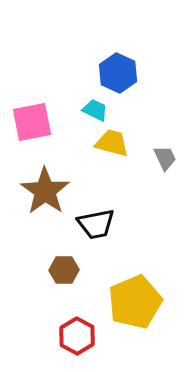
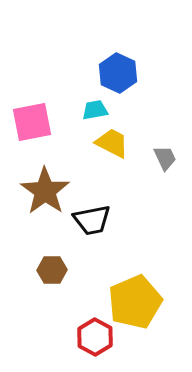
cyan trapezoid: rotated 36 degrees counterclockwise
yellow trapezoid: rotated 12 degrees clockwise
black trapezoid: moved 4 px left, 4 px up
brown hexagon: moved 12 px left
red hexagon: moved 18 px right, 1 px down
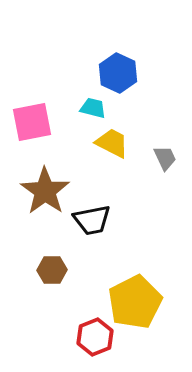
cyan trapezoid: moved 2 px left, 2 px up; rotated 24 degrees clockwise
yellow pentagon: rotated 4 degrees counterclockwise
red hexagon: rotated 9 degrees clockwise
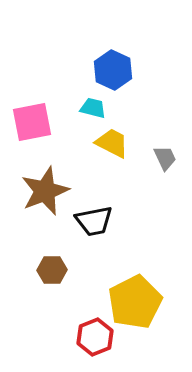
blue hexagon: moved 5 px left, 3 px up
brown star: rotated 15 degrees clockwise
black trapezoid: moved 2 px right, 1 px down
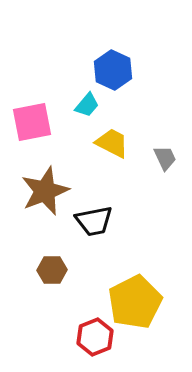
cyan trapezoid: moved 6 px left, 3 px up; rotated 116 degrees clockwise
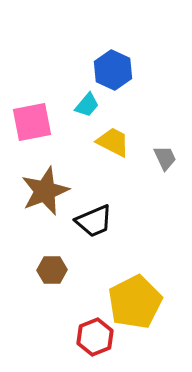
yellow trapezoid: moved 1 px right, 1 px up
black trapezoid: rotated 12 degrees counterclockwise
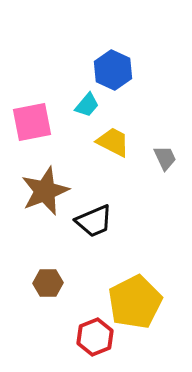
brown hexagon: moved 4 px left, 13 px down
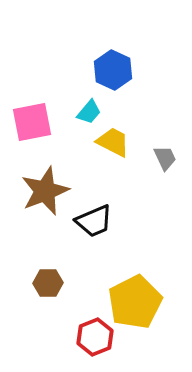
cyan trapezoid: moved 2 px right, 7 px down
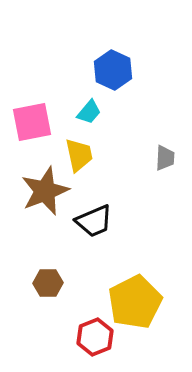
yellow trapezoid: moved 34 px left, 13 px down; rotated 51 degrees clockwise
gray trapezoid: rotated 28 degrees clockwise
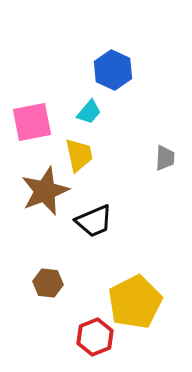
brown hexagon: rotated 8 degrees clockwise
